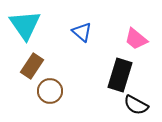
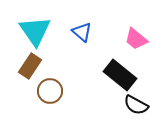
cyan triangle: moved 10 px right, 6 px down
brown rectangle: moved 2 px left
black rectangle: rotated 68 degrees counterclockwise
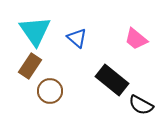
blue triangle: moved 5 px left, 6 px down
black rectangle: moved 8 px left, 5 px down
black semicircle: moved 5 px right
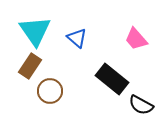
pink trapezoid: rotated 10 degrees clockwise
black rectangle: moved 1 px up
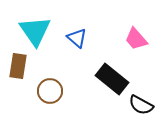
brown rectangle: moved 12 px left; rotated 25 degrees counterclockwise
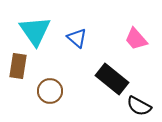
black semicircle: moved 2 px left, 1 px down
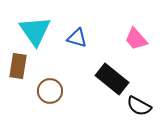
blue triangle: rotated 25 degrees counterclockwise
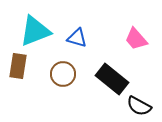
cyan triangle: rotated 44 degrees clockwise
brown circle: moved 13 px right, 17 px up
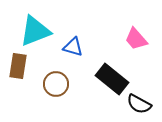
blue triangle: moved 4 px left, 9 px down
brown circle: moved 7 px left, 10 px down
black semicircle: moved 2 px up
